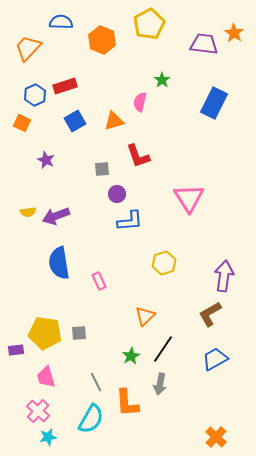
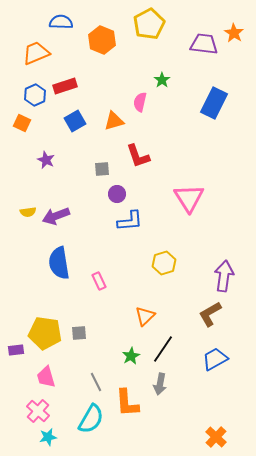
orange trapezoid at (28, 48): moved 8 px right, 5 px down; rotated 24 degrees clockwise
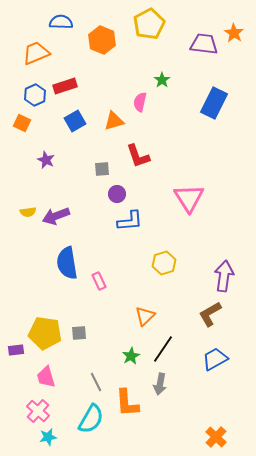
blue semicircle at (59, 263): moved 8 px right
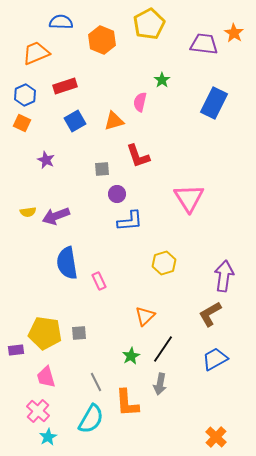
blue hexagon at (35, 95): moved 10 px left
cyan star at (48, 437): rotated 18 degrees counterclockwise
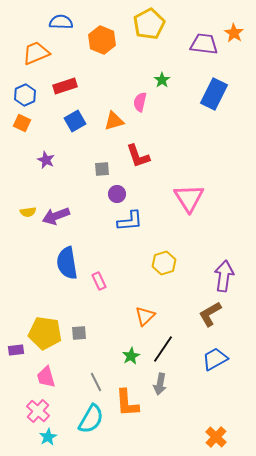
blue rectangle at (214, 103): moved 9 px up
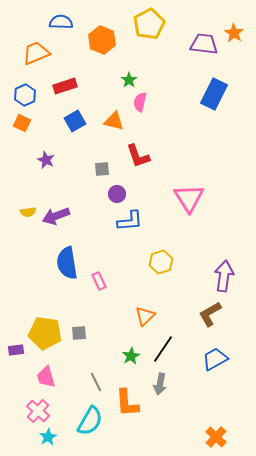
green star at (162, 80): moved 33 px left
orange triangle at (114, 121): rotated 30 degrees clockwise
yellow hexagon at (164, 263): moved 3 px left, 1 px up
cyan semicircle at (91, 419): moved 1 px left, 2 px down
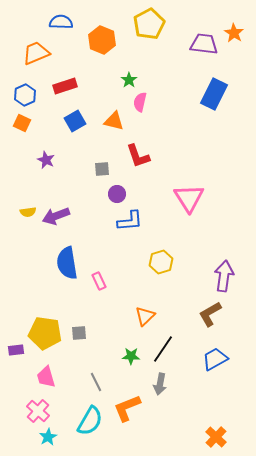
green star at (131, 356): rotated 30 degrees clockwise
orange L-shape at (127, 403): moved 5 px down; rotated 72 degrees clockwise
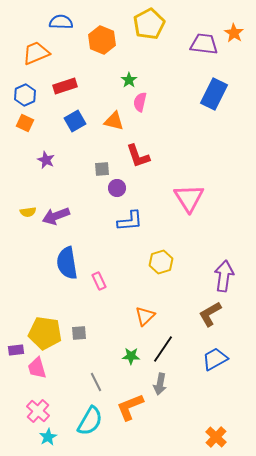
orange square at (22, 123): moved 3 px right
purple circle at (117, 194): moved 6 px up
pink trapezoid at (46, 377): moved 9 px left, 9 px up
orange L-shape at (127, 408): moved 3 px right, 1 px up
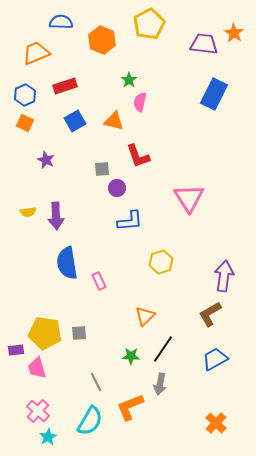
purple arrow at (56, 216): rotated 72 degrees counterclockwise
orange cross at (216, 437): moved 14 px up
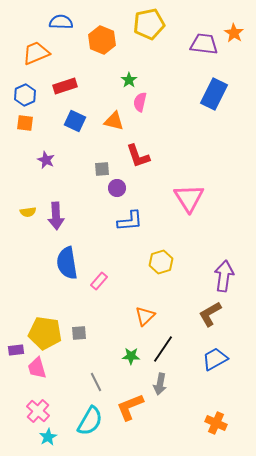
yellow pentagon at (149, 24): rotated 16 degrees clockwise
blue square at (75, 121): rotated 35 degrees counterclockwise
orange square at (25, 123): rotated 18 degrees counterclockwise
pink rectangle at (99, 281): rotated 66 degrees clockwise
orange cross at (216, 423): rotated 20 degrees counterclockwise
